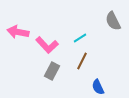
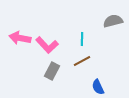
gray semicircle: rotated 102 degrees clockwise
pink arrow: moved 2 px right, 6 px down
cyan line: moved 2 px right, 1 px down; rotated 56 degrees counterclockwise
brown line: rotated 36 degrees clockwise
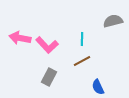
gray rectangle: moved 3 px left, 6 px down
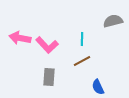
gray rectangle: rotated 24 degrees counterclockwise
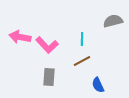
pink arrow: moved 1 px up
blue semicircle: moved 2 px up
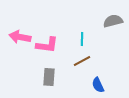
pink L-shape: rotated 40 degrees counterclockwise
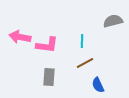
cyan line: moved 2 px down
brown line: moved 3 px right, 2 px down
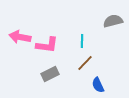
brown line: rotated 18 degrees counterclockwise
gray rectangle: moved 1 px right, 3 px up; rotated 60 degrees clockwise
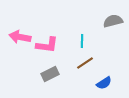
brown line: rotated 12 degrees clockwise
blue semicircle: moved 6 px right, 2 px up; rotated 98 degrees counterclockwise
